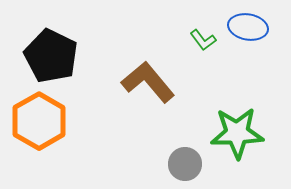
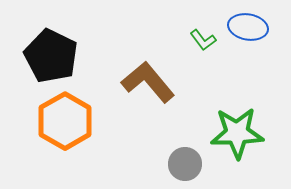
orange hexagon: moved 26 px right
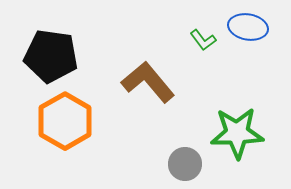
black pentagon: rotated 18 degrees counterclockwise
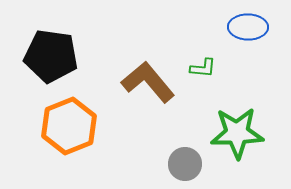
blue ellipse: rotated 9 degrees counterclockwise
green L-shape: moved 28 px down; rotated 48 degrees counterclockwise
orange hexagon: moved 4 px right, 5 px down; rotated 8 degrees clockwise
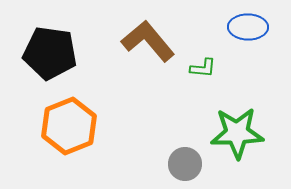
black pentagon: moved 1 px left, 3 px up
brown L-shape: moved 41 px up
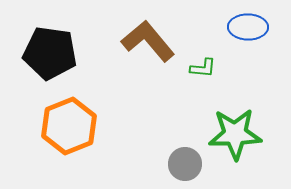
green star: moved 2 px left, 1 px down
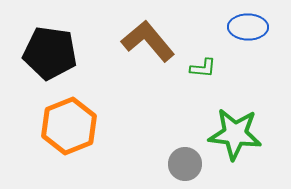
green star: rotated 8 degrees clockwise
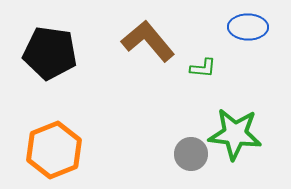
orange hexagon: moved 15 px left, 24 px down
gray circle: moved 6 px right, 10 px up
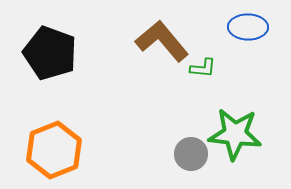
brown L-shape: moved 14 px right
black pentagon: rotated 12 degrees clockwise
